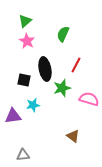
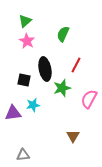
pink semicircle: rotated 78 degrees counterclockwise
purple triangle: moved 3 px up
brown triangle: rotated 24 degrees clockwise
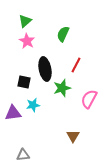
black square: moved 2 px down
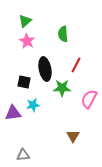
green semicircle: rotated 28 degrees counterclockwise
green star: rotated 18 degrees clockwise
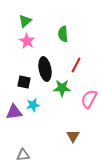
purple triangle: moved 1 px right, 1 px up
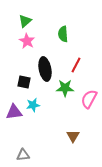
green star: moved 3 px right
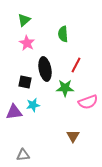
green triangle: moved 1 px left, 1 px up
pink star: moved 2 px down
black square: moved 1 px right
pink semicircle: moved 1 px left, 3 px down; rotated 138 degrees counterclockwise
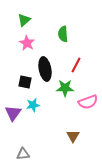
purple triangle: moved 1 px left, 1 px down; rotated 48 degrees counterclockwise
gray triangle: moved 1 px up
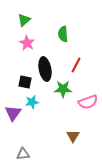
green star: moved 2 px left, 1 px down
cyan star: moved 1 px left, 3 px up
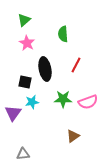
green star: moved 10 px down
brown triangle: rotated 24 degrees clockwise
